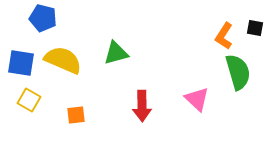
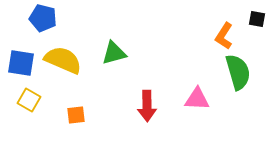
black square: moved 2 px right, 9 px up
green triangle: moved 2 px left
pink triangle: rotated 40 degrees counterclockwise
red arrow: moved 5 px right
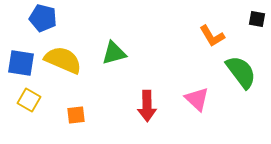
orange L-shape: moved 12 px left; rotated 64 degrees counterclockwise
green semicircle: moved 3 px right; rotated 21 degrees counterclockwise
pink triangle: rotated 40 degrees clockwise
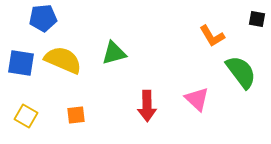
blue pentagon: rotated 20 degrees counterclockwise
yellow square: moved 3 px left, 16 px down
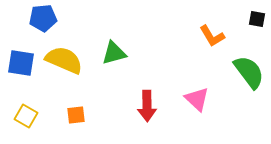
yellow semicircle: moved 1 px right
green semicircle: moved 8 px right
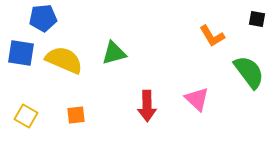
blue square: moved 10 px up
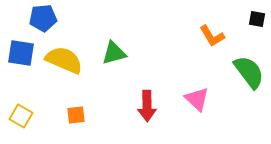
yellow square: moved 5 px left
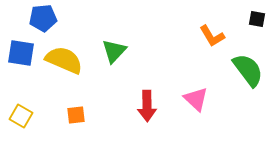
green triangle: moved 2 px up; rotated 32 degrees counterclockwise
green semicircle: moved 1 px left, 2 px up
pink triangle: moved 1 px left
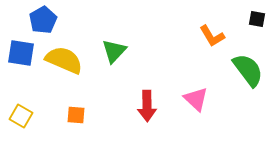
blue pentagon: moved 2 px down; rotated 24 degrees counterclockwise
orange square: rotated 12 degrees clockwise
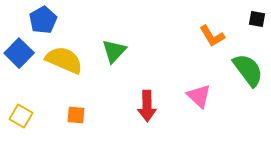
blue square: moved 2 px left; rotated 36 degrees clockwise
pink triangle: moved 3 px right, 3 px up
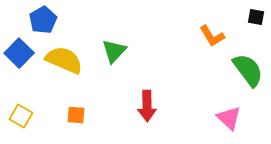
black square: moved 1 px left, 2 px up
pink triangle: moved 30 px right, 22 px down
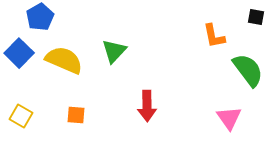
blue pentagon: moved 3 px left, 3 px up
orange L-shape: moved 2 px right; rotated 20 degrees clockwise
pink triangle: rotated 12 degrees clockwise
